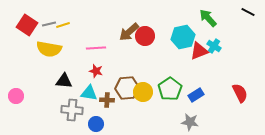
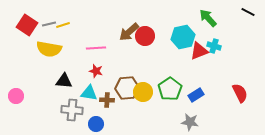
cyan cross: rotated 16 degrees counterclockwise
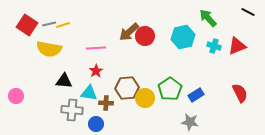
red triangle: moved 38 px right, 5 px up
red star: rotated 24 degrees clockwise
yellow circle: moved 2 px right, 6 px down
brown cross: moved 1 px left, 3 px down
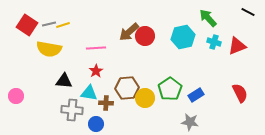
cyan cross: moved 4 px up
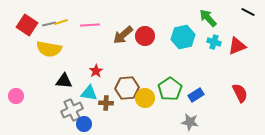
yellow line: moved 2 px left, 3 px up
brown arrow: moved 6 px left, 3 px down
pink line: moved 6 px left, 23 px up
gray cross: rotated 30 degrees counterclockwise
blue circle: moved 12 px left
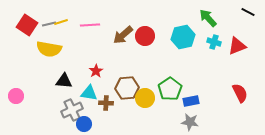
blue rectangle: moved 5 px left, 6 px down; rotated 21 degrees clockwise
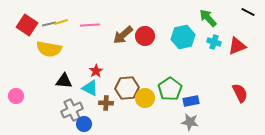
cyan triangle: moved 1 px right, 5 px up; rotated 18 degrees clockwise
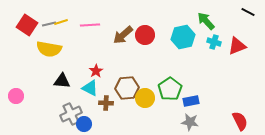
green arrow: moved 2 px left, 3 px down
red circle: moved 1 px up
black triangle: moved 2 px left
red semicircle: moved 28 px down
gray cross: moved 1 px left, 4 px down
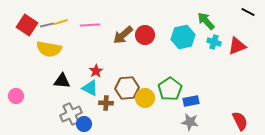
gray line: moved 2 px left, 1 px down
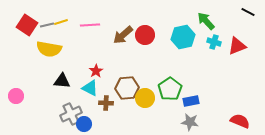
red semicircle: rotated 42 degrees counterclockwise
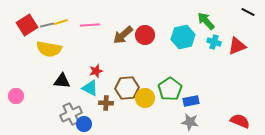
red square: rotated 25 degrees clockwise
red star: rotated 16 degrees clockwise
